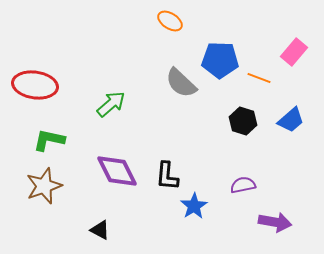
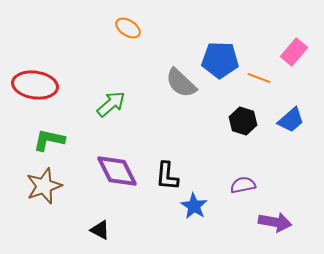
orange ellipse: moved 42 px left, 7 px down
blue star: rotated 8 degrees counterclockwise
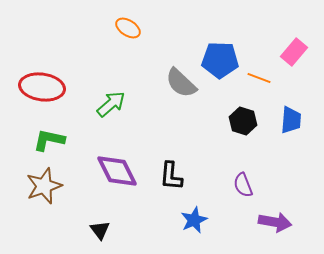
red ellipse: moved 7 px right, 2 px down
blue trapezoid: rotated 44 degrees counterclockwise
black L-shape: moved 4 px right
purple semicircle: rotated 100 degrees counterclockwise
blue star: moved 14 px down; rotated 16 degrees clockwise
black triangle: rotated 25 degrees clockwise
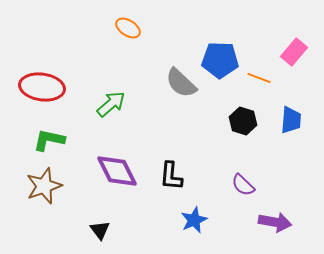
purple semicircle: rotated 25 degrees counterclockwise
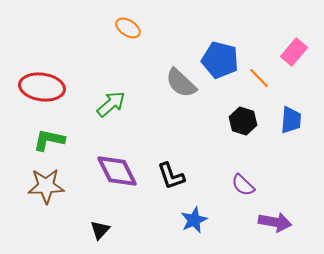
blue pentagon: rotated 12 degrees clockwise
orange line: rotated 25 degrees clockwise
black L-shape: rotated 24 degrees counterclockwise
brown star: moved 2 px right; rotated 18 degrees clockwise
black triangle: rotated 20 degrees clockwise
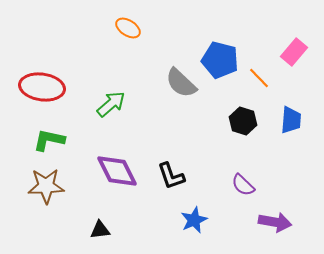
black triangle: rotated 40 degrees clockwise
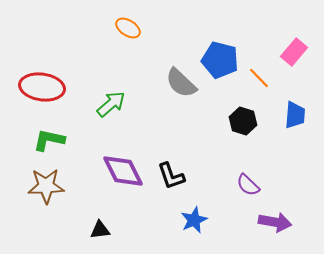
blue trapezoid: moved 4 px right, 5 px up
purple diamond: moved 6 px right
purple semicircle: moved 5 px right
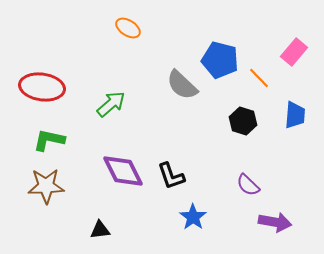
gray semicircle: moved 1 px right, 2 px down
blue star: moved 1 px left, 3 px up; rotated 12 degrees counterclockwise
